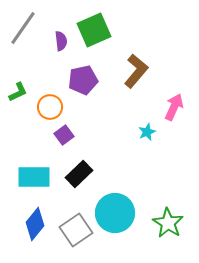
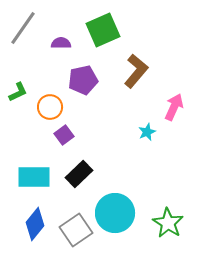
green square: moved 9 px right
purple semicircle: moved 2 px down; rotated 84 degrees counterclockwise
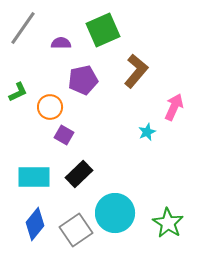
purple square: rotated 24 degrees counterclockwise
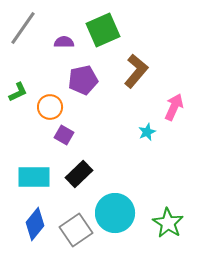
purple semicircle: moved 3 px right, 1 px up
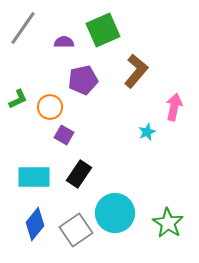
green L-shape: moved 7 px down
pink arrow: rotated 12 degrees counterclockwise
black rectangle: rotated 12 degrees counterclockwise
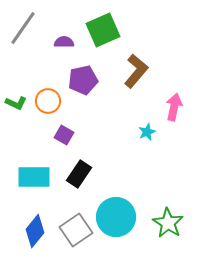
green L-shape: moved 2 px left, 4 px down; rotated 50 degrees clockwise
orange circle: moved 2 px left, 6 px up
cyan circle: moved 1 px right, 4 px down
blue diamond: moved 7 px down
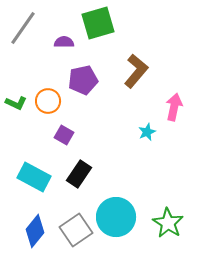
green square: moved 5 px left, 7 px up; rotated 8 degrees clockwise
cyan rectangle: rotated 28 degrees clockwise
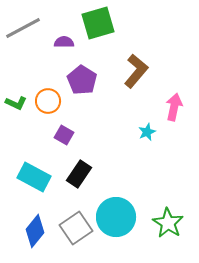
gray line: rotated 27 degrees clockwise
purple pentagon: moved 1 px left; rotated 28 degrees counterclockwise
gray square: moved 2 px up
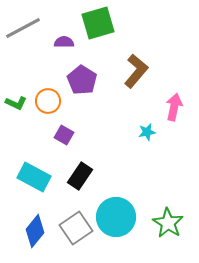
cyan star: rotated 12 degrees clockwise
black rectangle: moved 1 px right, 2 px down
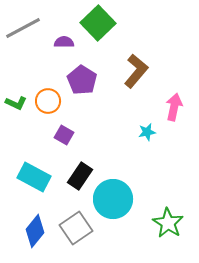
green square: rotated 28 degrees counterclockwise
cyan circle: moved 3 px left, 18 px up
